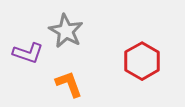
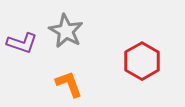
purple L-shape: moved 6 px left, 10 px up
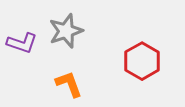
gray star: rotated 24 degrees clockwise
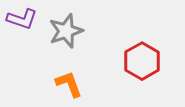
purple L-shape: moved 24 px up
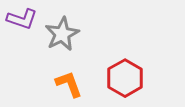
gray star: moved 4 px left, 3 px down; rotated 8 degrees counterclockwise
red hexagon: moved 17 px left, 17 px down
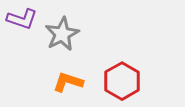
red hexagon: moved 3 px left, 3 px down
orange L-shape: moved 1 px left, 2 px up; rotated 52 degrees counterclockwise
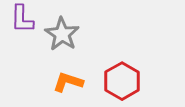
purple L-shape: rotated 72 degrees clockwise
gray star: rotated 12 degrees counterclockwise
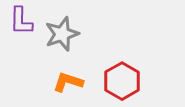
purple L-shape: moved 1 px left, 2 px down
gray star: rotated 20 degrees clockwise
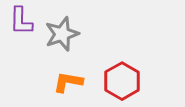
orange L-shape: rotated 8 degrees counterclockwise
